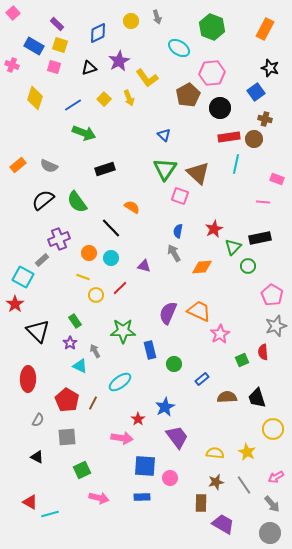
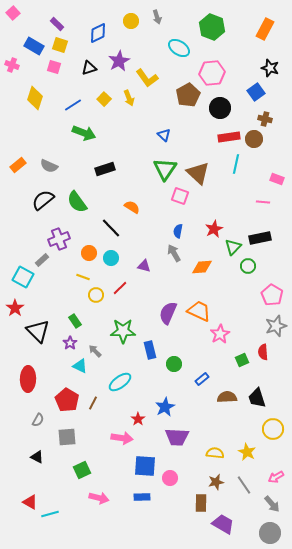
red star at (15, 304): moved 4 px down
gray arrow at (95, 351): rotated 16 degrees counterclockwise
purple trapezoid at (177, 437): rotated 130 degrees clockwise
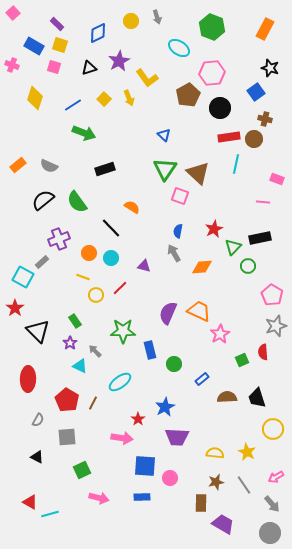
gray rectangle at (42, 260): moved 2 px down
